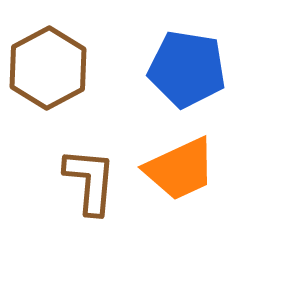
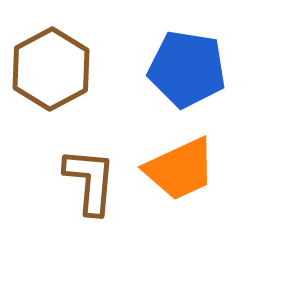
brown hexagon: moved 3 px right, 1 px down
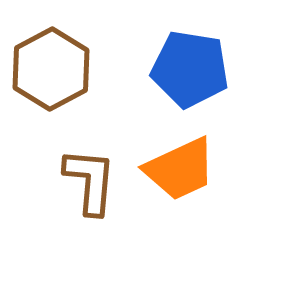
blue pentagon: moved 3 px right
